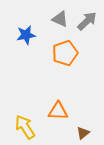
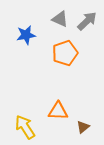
brown triangle: moved 6 px up
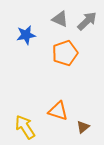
orange triangle: rotated 15 degrees clockwise
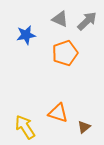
orange triangle: moved 2 px down
brown triangle: moved 1 px right
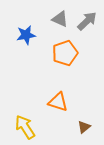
orange triangle: moved 11 px up
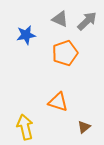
yellow arrow: rotated 20 degrees clockwise
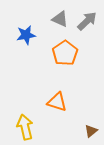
orange pentagon: rotated 15 degrees counterclockwise
orange triangle: moved 1 px left
brown triangle: moved 7 px right, 4 px down
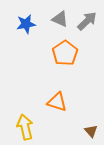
blue star: moved 11 px up
brown triangle: rotated 32 degrees counterclockwise
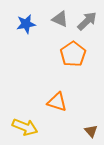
orange pentagon: moved 8 px right, 1 px down
yellow arrow: rotated 125 degrees clockwise
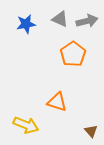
gray arrow: rotated 30 degrees clockwise
yellow arrow: moved 1 px right, 2 px up
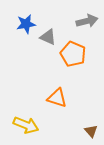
gray triangle: moved 12 px left, 18 px down
orange pentagon: rotated 15 degrees counterclockwise
orange triangle: moved 4 px up
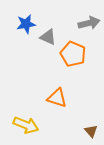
gray arrow: moved 2 px right, 2 px down
